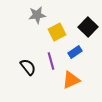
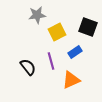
black square: rotated 24 degrees counterclockwise
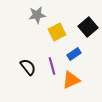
black square: rotated 30 degrees clockwise
blue rectangle: moved 1 px left, 2 px down
purple line: moved 1 px right, 5 px down
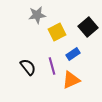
blue rectangle: moved 1 px left
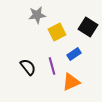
black square: rotated 18 degrees counterclockwise
blue rectangle: moved 1 px right
orange triangle: moved 2 px down
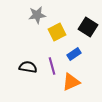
black semicircle: rotated 42 degrees counterclockwise
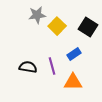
yellow square: moved 6 px up; rotated 18 degrees counterclockwise
orange triangle: moved 2 px right; rotated 24 degrees clockwise
